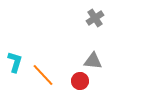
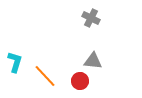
gray cross: moved 4 px left; rotated 30 degrees counterclockwise
orange line: moved 2 px right, 1 px down
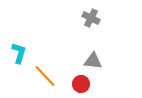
cyan L-shape: moved 4 px right, 9 px up
red circle: moved 1 px right, 3 px down
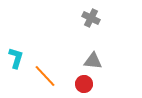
cyan L-shape: moved 3 px left, 5 px down
red circle: moved 3 px right
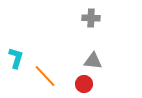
gray cross: rotated 24 degrees counterclockwise
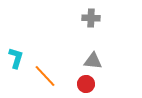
red circle: moved 2 px right
